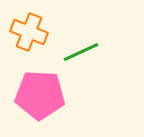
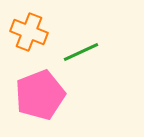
pink pentagon: rotated 24 degrees counterclockwise
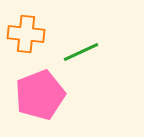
orange cross: moved 3 px left, 2 px down; rotated 15 degrees counterclockwise
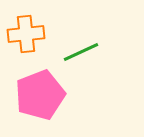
orange cross: rotated 12 degrees counterclockwise
